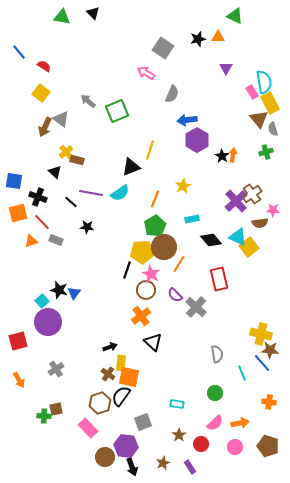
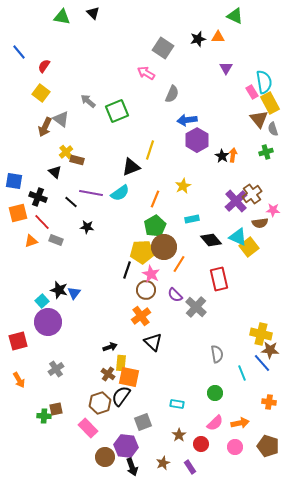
red semicircle at (44, 66): rotated 88 degrees counterclockwise
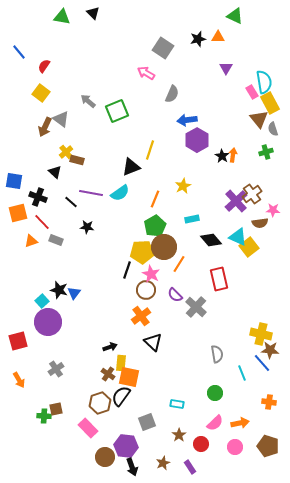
gray square at (143, 422): moved 4 px right
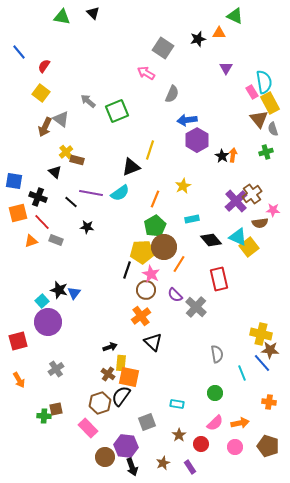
orange triangle at (218, 37): moved 1 px right, 4 px up
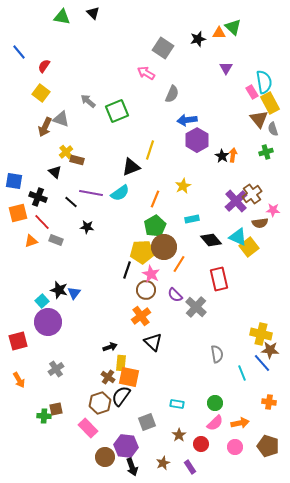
green triangle at (235, 16): moved 2 px left, 11 px down; rotated 18 degrees clockwise
gray triangle at (61, 119): rotated 18 degrees counterclockwise
brown cross at (108, 374): moved 3 px down
green circle at (215, 393): moved 10 px down
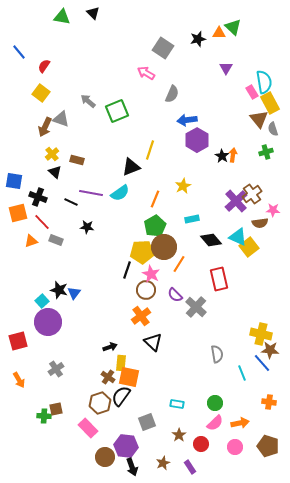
yellow cross at (66, 152): moved 14 px left, 2 px down
black line at (71, 202): rotated 16 degrees counterclockwise
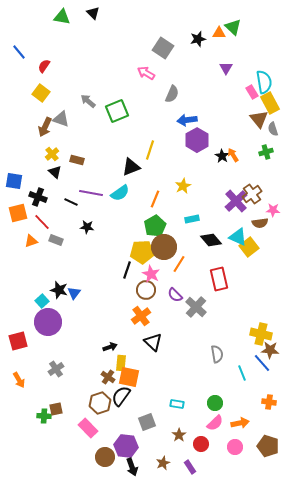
orange arrow at (233, 155): rotated 40 degrees counterclockwise
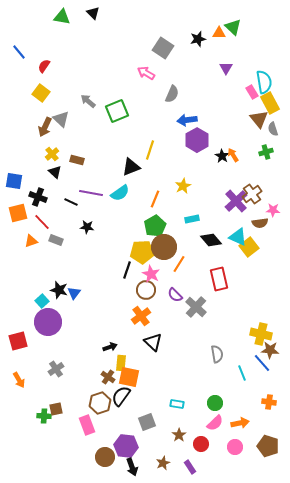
gray triangle at (61, 119): rotated 24 degrees clockwise
pink rectangle at (88, 428): moved 1 px left, 3 px up; rotated 24 degrees clockwise
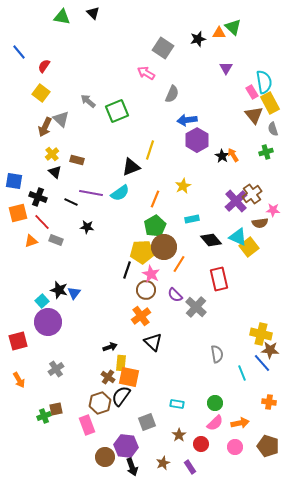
brown triangle at (259, 119): moved 5 px left, 4 px up
green cross at (44, 416): rotated 24 degrees counterclockwise
